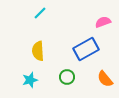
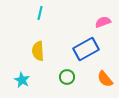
cyan line: rotated 32 degrees counterclockwise
cyan star: moved 8 px left; rotated 28 degrees counterclockwise
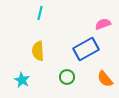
pink semicircle: moved 2 px down
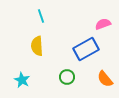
cyan line: moved 1 px right, 3 px down; rotated 32 degrees counterclockwise
yellow semicircle: moved 1 px left, 5 px up
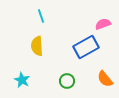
blue rectangle: moved 2 px up
green circle: moved 4 px down
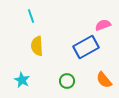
cyan line: moved 10 px left
pink semicircle: moved 1 px down
orange semicircle: moved 1 px left, 1 px down
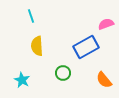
pink semicircle: moved 3 px right, 1 px up
green circle: moved 4 px left, 8 px up
